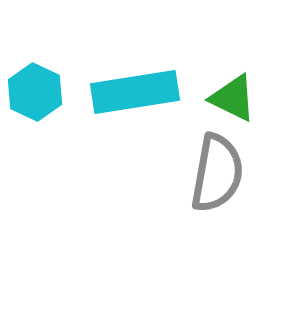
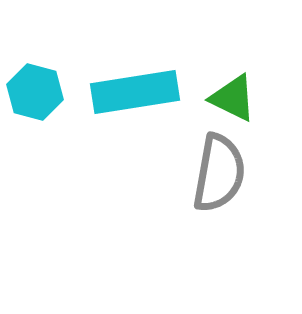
cyan hexagon: rotated 10 degrees counterclockwise
gray semicircle: moved 2 px right
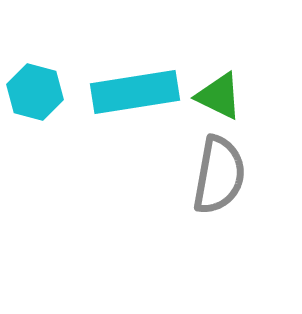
green triangle: moved 14 px left, 2 px up
gray semicircle: moved 2 px down
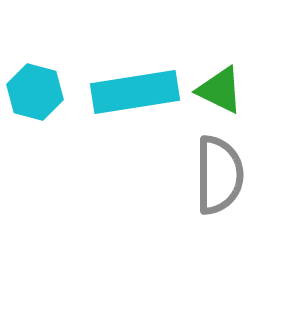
green triangle: moved 1 px right, 6 px up
gray semicircle: rotated 10 degrees counterclockwise
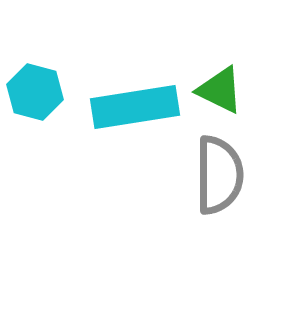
cyan rectangle: moved 15 px down
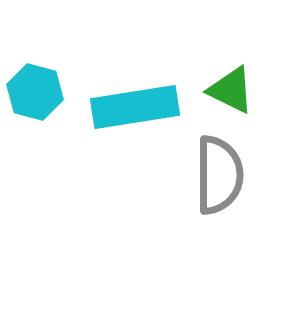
green triangle: moved 11 px right
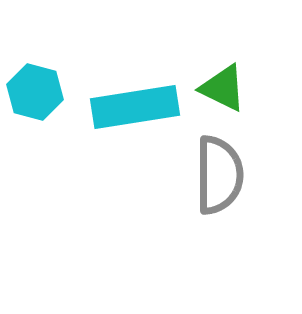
green triangle: moved 8 px left, 2 px up
